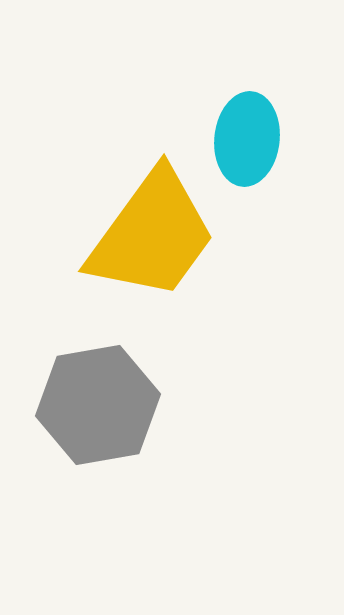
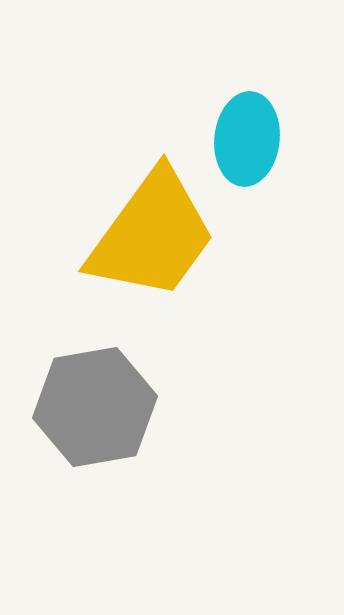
gray hexagon: moved 3 px left, 2 px down
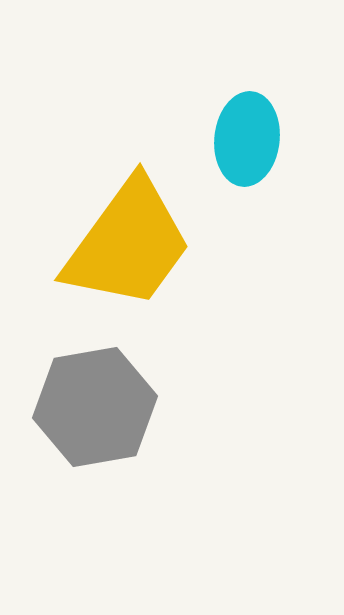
yellow trapezoid: moved 24 px left, 9 px down
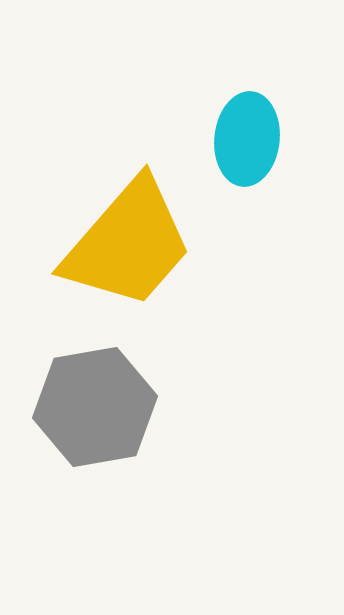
yellow trapezoid: rotated 5 degrees clockwise
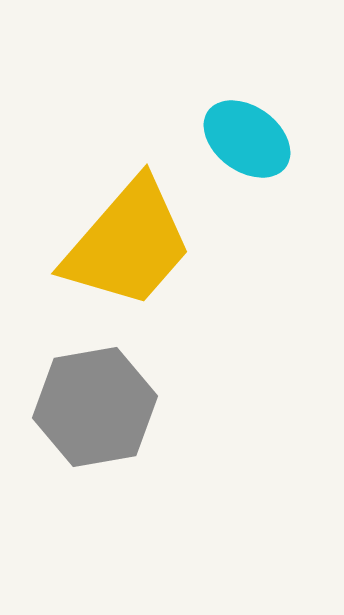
cyan ellipse: rotated 60 degrees counterclockwise
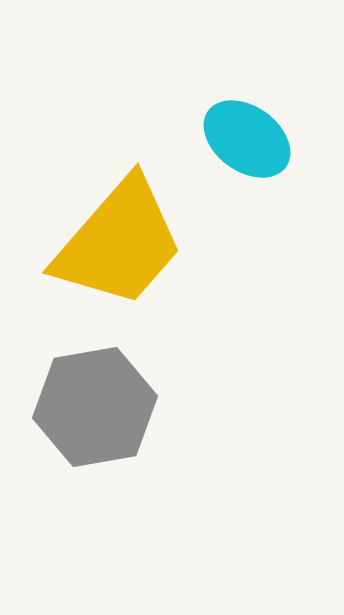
yellow trapezoid: moved 9 px left, 1 px up
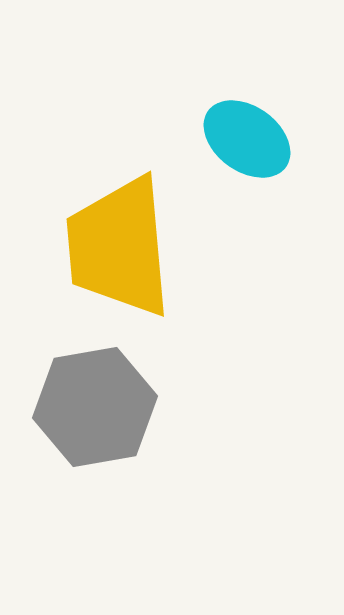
yellow trapezoid: moved 4 px down; rotated 134 degrees clockwise
